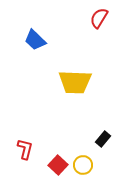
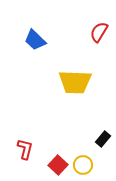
red semicircle: moved 14 px down
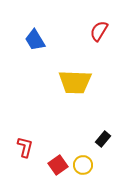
red semicircle: moved 1 px up
blue trapezoid: rotated 15 degrees clockwise
red L-shape: moved 2 px up
red square: rotated 12 degrees clockwise
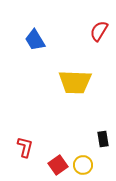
black rectangle: rotated 49 degrees counterclockwise
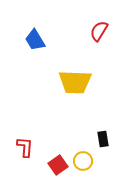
red L-shape: rotated 10 degrees counterclockwise
yellow circle: moved 4 px up
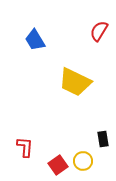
yellow trapezoid: rotated 24 degrees clockwise
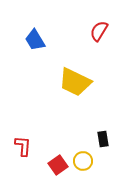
red L-shape: moved 2 px left, 1 px up
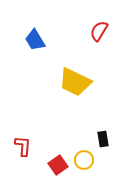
yellow circle: moved 1 px right, 1 px up
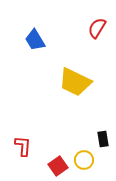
red semicircle: moved 2 px left, 3 px up
red square: moved 1 px down
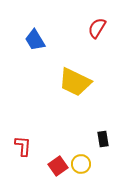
yellow circle: moved 3 px left, 4 px down
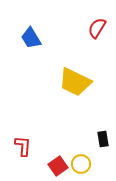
blue trapezoid: moved 4 px left, 2 px up
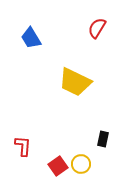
black rectangle: rotated 21 degrees clockwise
